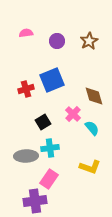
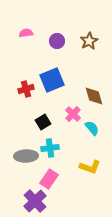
purple cross: rotated 35 degrees counterclockwise
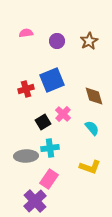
pink cross: moved 10 px left
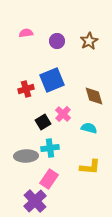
cyan semicircle: moved 3 px left; rotated 35 degrees counterclockwise
yellow L-shape: rotated 15 degrees counterclockwise
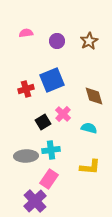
cyan cross: moved 1 px right, 2 px down
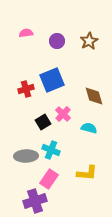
cyan cross: rotated 30 degrees clockwise
yellow L-shape: moved 3 px left, 6 px down
purple cross: rotated 25 degrees clockwise
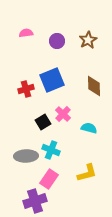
brown star: moved 1 px left, 1 px up
brown diamond: moved 10 px up; rotated 15 degrees clockwise
yellow L-shape: rotated 20 degrees counterclockwise
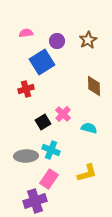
blue square: moved 10 px left, 18 px up; rotated 10 degrees counterclockwise
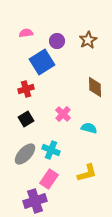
brown diamond: moved 1 px right, 1 px down
black square: moved 17 px left, 3 px up
gray ellipse: moved 1 px left, 2 px up; rotated 45 degrees counterclockwise
